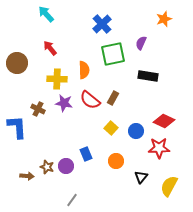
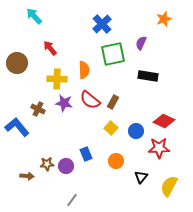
cyan arrow: moved 12 px left, 2 px down
brown rectangle: moved 4 px down
blue L-shape: rotated 35 degrees counterclockwise
brown star: moved 3 px up; rotated 24 degrees counterclockwise
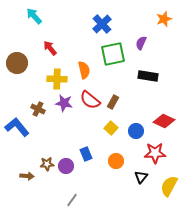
orange semicircle: rotated 12 degrees counterclockwise
red star: moved 4 px left, 5 px down
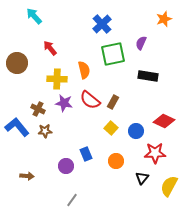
brown star: moved 2 px left, 33 px up
black triangle: moved 1 px right, 1 px down
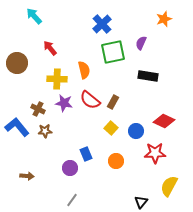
green square: moved 2 px up
purple circle: moved 4 px right, 2 px down
black triangle: moved 1 px left, 24 px down
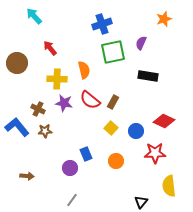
blue cross: rotated 24 degrees clockwise
yellow semicircle: rotated 35 degrees counterclockwise
